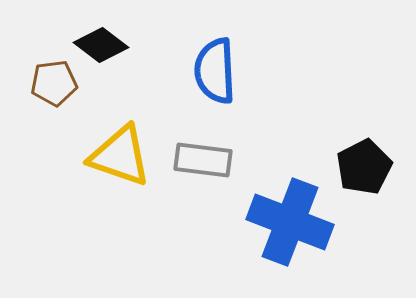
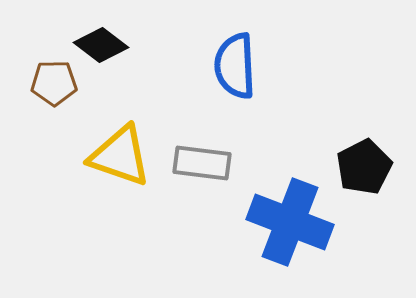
blue semicircle: moved 20 px right, 5 px up
brown pentagon: rotated 6 degrees clockwise
gray rectangle: moved 1 px left, 3 px down
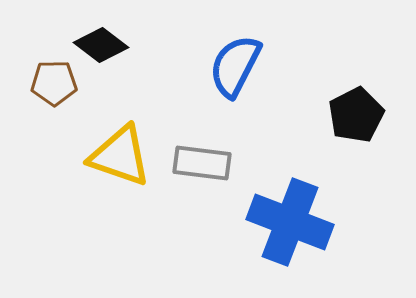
blue semicircle: rotated 30 degrees clockwise
black pentagon: moved 8 px left, 52 px up
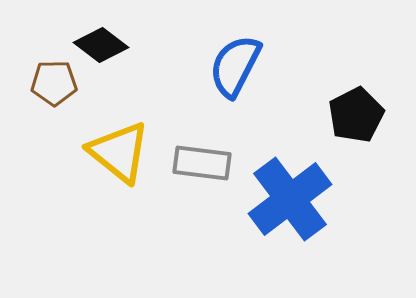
yellow triangle: moved 1 px left, 4 px up; rotated 20 degrees clockwise
blue cross: moved 23 px up; rotated 32 degrees clockwise
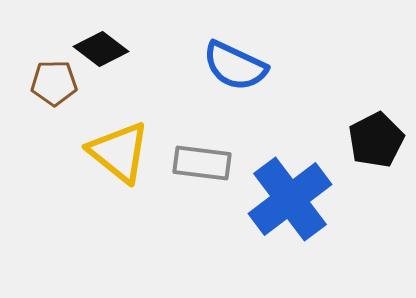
black diamond: moved 4 px down
blue semicircle: rotated 92 degrees counterclockwise
black pentagon: moved 20 px right, 25 px down
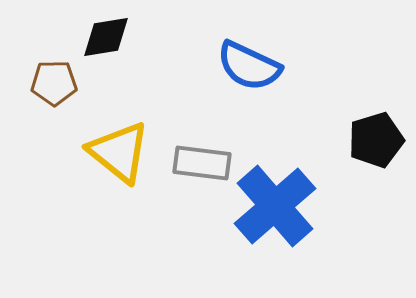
black diamond: moved 5 px right, 12 px up; rotated 46 degrees counterclockwise
blue semicircle: moved 14 px right
black pentagon: rotated 10 degrees clockwise
blue cross: moved 15 px left, 7 px down; rotated 4 degrees counterclockwise
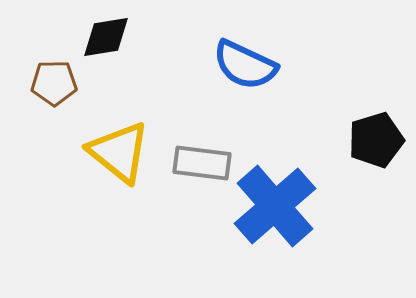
blue semicircle: moved 4 px left, 1 px up
